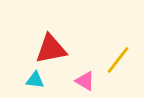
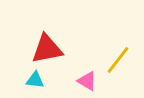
red triangle: moved 4 px left
pink triangle: moved 2 px right
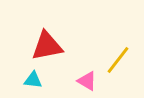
red triangle: moved 3 px up
cyan triangle: moved 2 px left
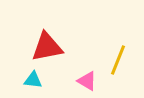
red triangle: moved 1 px down
yellow line: rotated 16 degrees counterclockwise
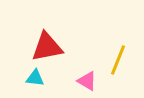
cyan triangle: moved 2 px right, 2 px up
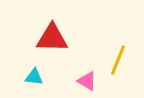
red triangle: moved 5 px right, 9 px up; rotated 12 degrees clockwise
cyan triangle: moved 1 px left, 1 px up
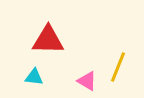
red triangle: moved 4 px left, 2 px down
yellow line: moved 7 px down
